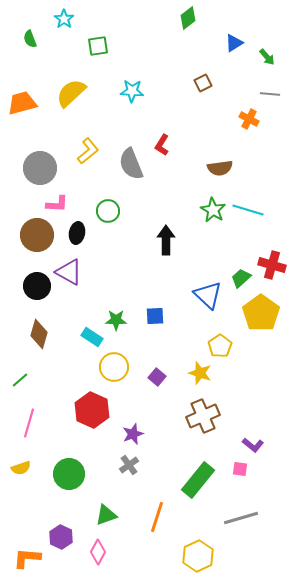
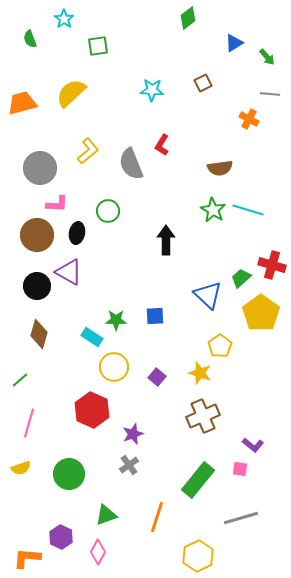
cyan star at (132, 91): moved 20 px right, 1 px up
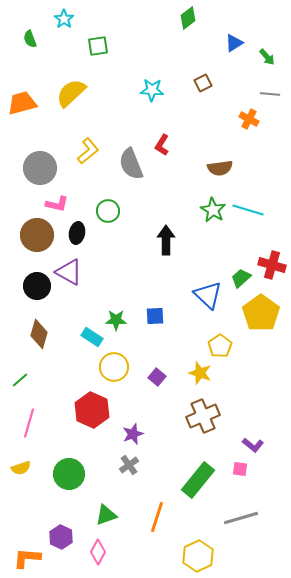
pink L-shape at (57, 204): rotated 10 degrees clockwise
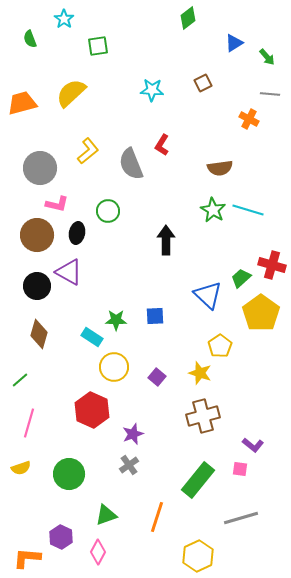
brown cross at (203, 416): rotated 8 degrees clockwise
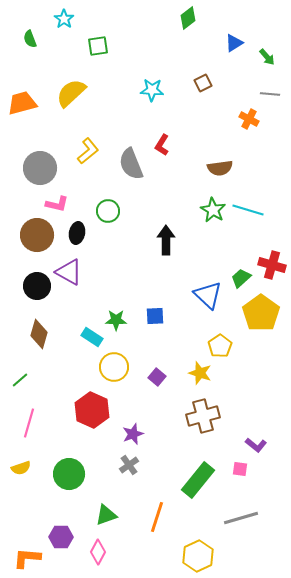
purple L-shape at (253, 445): moved 3 px right
purple hexagon at (61, 537): rotated 25 degrees counterclockwise
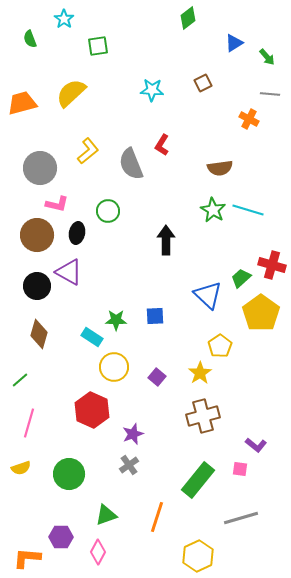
yellow star at (200, 373): rotated 20 degrees clockwise
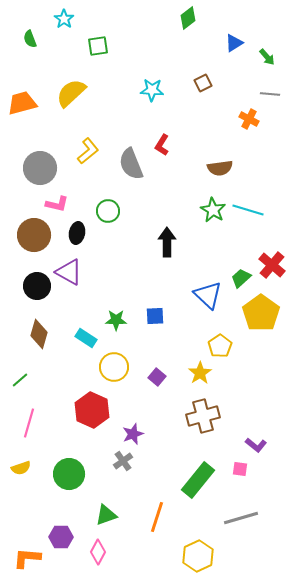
brown circle at (37, 235): moved 3 px left
black arrow at (166, 240): moved 1 px right, 2 px down
red cross at (272, 265): rotated 24 degrees clockwise
cyan rectangle at (92, 337): moved 6 px left, 1 px down
gray cross at (129, 465): moved 6 px left, 4 px up
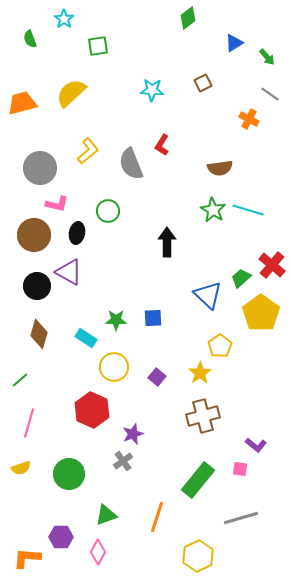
gray line at (270, 94): rotated 30 degrees clockwise
blue square at (155, 316): moved 2 px left, 2 px down
